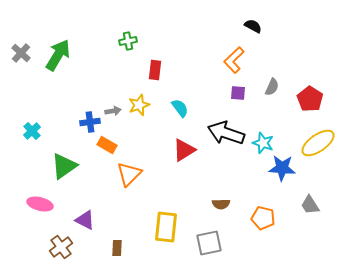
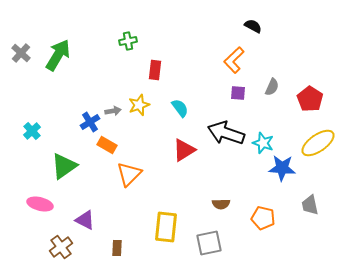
blue cross: rotated 24 degrees counterclockwise
gray trapezoid: rotated 20 degrees clockwise
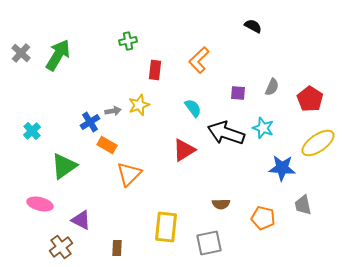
orange L-shape: moved 35 px left
cyan semicircle: moved 13 px right
cyan star: moved 15 px up
gray trapezoid: moved 7 px left
purple triangle: moved 4 px left
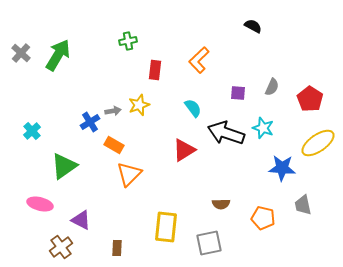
orange rectangle: moved 7 px right
